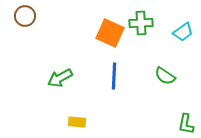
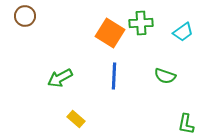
orange square: rotated 8 degrees clockwise
green semicircle: rotated 15 degrees counterclockwise
yellow rectangle: moved 1 px left, 3 px up; rotated 36 degrees clockwise
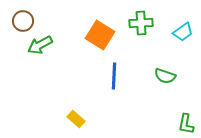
brown circle: moved 2 px left, 5 px down
orange square: moved 10 px left, 2 px down
green arrow: moved 20 px left, 33 px up
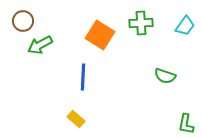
cyan trapezoid: moved 2 px right, 6 px up; rotated 20 degrees counterclockwise
blue line: moved 31 px left, 1 px down
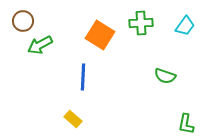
yellow rectangle: moved 3 px left
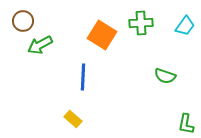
orange square: moved 2 px right
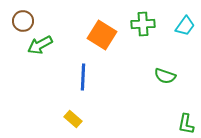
green cross: moved 2 px right, 1 px down
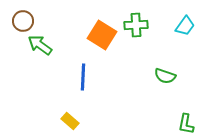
green cross: moved 7 px left, 1 px down
green arrow: rotated 65 degrees clockwise
yellow rectangle: moved 3 px left, 2 px down
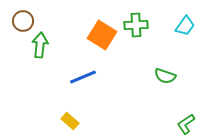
green arrow: rotated 60 degrees clockwise
blue line: rotated 64 degrees clockwise
green L-shape: rotated 45 degrees clockwise
